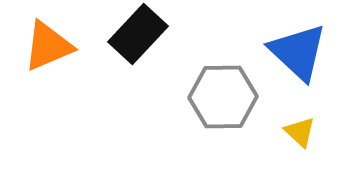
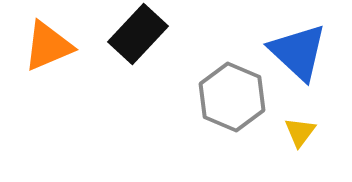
gray hexagon: moved 9 px right; rotated 24 degrees clockwise
yellow triangle: rotated 24 degrees clockwise
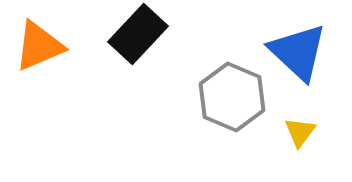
orange triangle: moved 9 px left
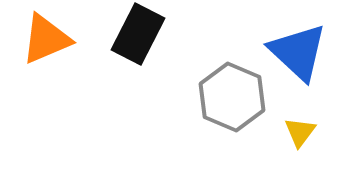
black rectangle: rotated 16 degrees counterclockwise
orange triangle: moved 7 px right, 7 px up
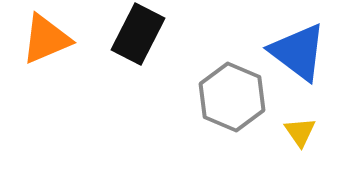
blue triangle: rotated 6 degrees counterclockwise
yellow triangle: rotated 12 degrees counterclockwise
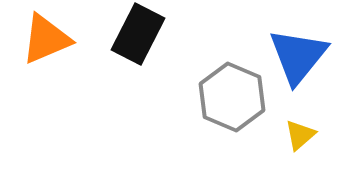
blue triangle: moved 4 px down; rotated 32 degrees clockwise
yellow triangle: moved 3 px down; rotated 24 degrees clockwise
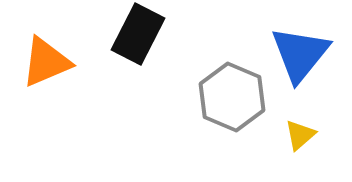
orange triangle: moved 23 px down
blue triangle: moved 2 px right, 2 px up
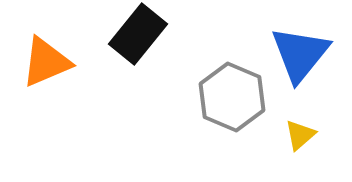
black rectangle: rotated 12 degrees clockwise
